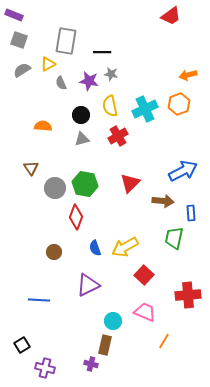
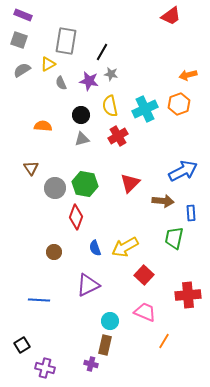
purple rectangle at (14, 15): moved 9 px right
black line at (102, 52): rotated 60 degrees counterclockwise
cyan circle at (113, 321): moved 3 px left
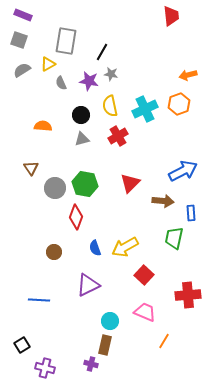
red trapezoid at (171, 16): rotated 60 degrees counterclockwise
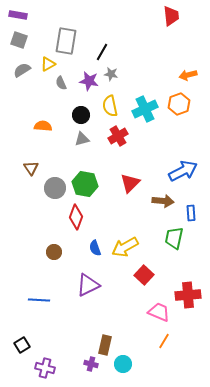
purple rectangle at (23, 15): moved 5 px left; rotated 12 degrees counterclockwise
pink trapezoid at (145, 312): moved 14 px right
cyan circle at (110, 321): moved 13 px right, 43 px down
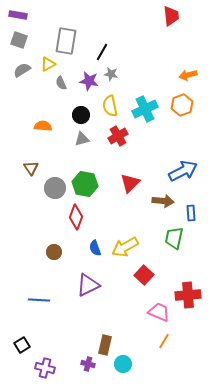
orange hexagon at (179, 104): moved 3 px right, 1 px down
purple cross at (91, 364): moved 3 px left
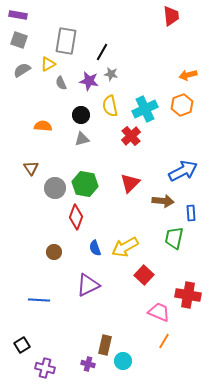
red cross at (118, 136): moved 13 px right; rotated 12 degrees counterclockwise
red cross at (188, 295): rotated 15 degrees clockwise
cyan circle at (123, 364): moved 3 px up
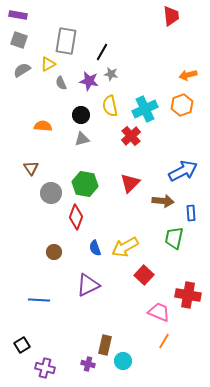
gray circle at (55, 188): moved 4 px left, 5 px down
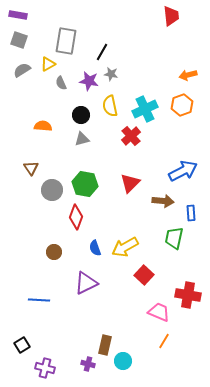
gray circle at (51, 193): moved 1 px right, 3 px up
purple triangle at (88, 285): moved 2 px left, 2 px up
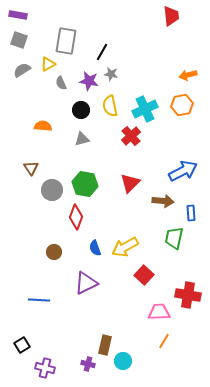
orange hexagon at (182, 105): rotated 10 degrees clockwise
black circle at (81, 115): moved 5 px up
pink trapezoid at (159, 312): rotated 25 degrees counterclockwise
